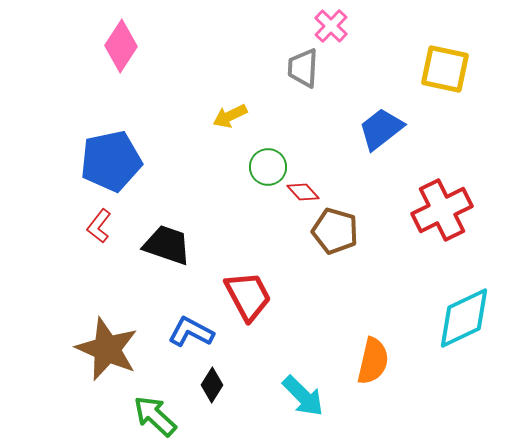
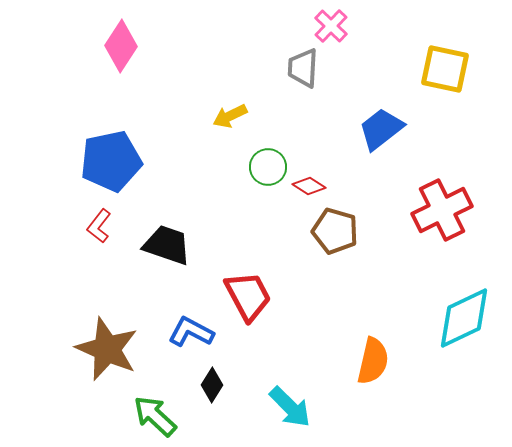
red diamond: moved 6 px right, 6 px up; rotated 16 degrees counterclockwise
cyan arrow: moved 13 px left, 11 px down
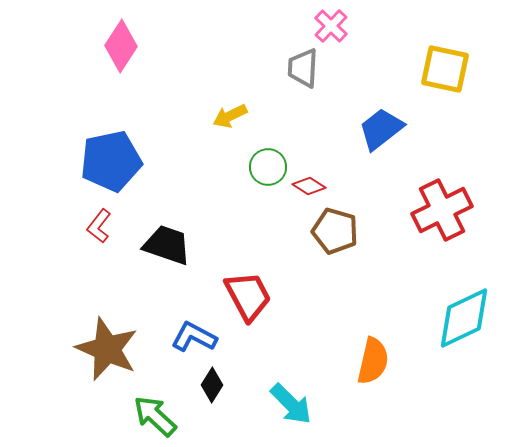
blue L-shape: moved 3 px right, 5 px down
cyan arrow: moved 1 px right, 3 px up
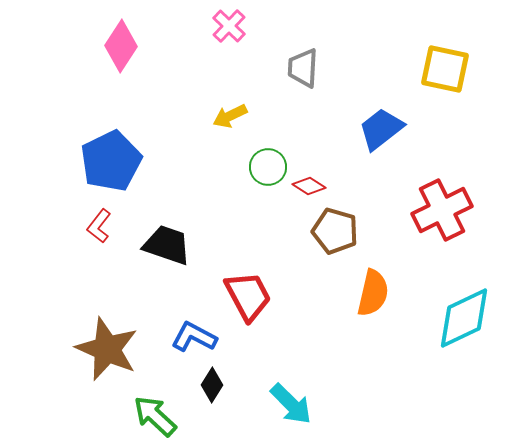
pink cross: moved 102 px left
blue pentagon: rotated 14 degrees counterclockwise
orange semicircle: moved 68 px up
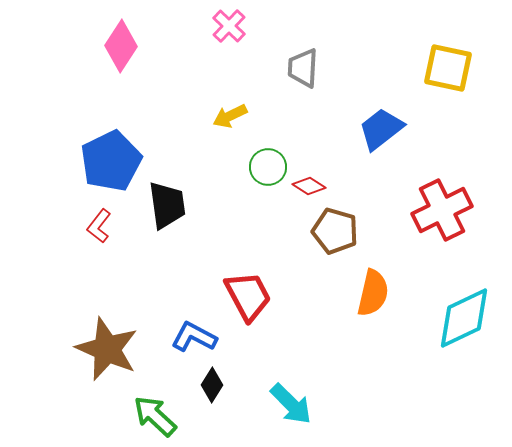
yellow square: moved 3 px right, 1 px up
black trapezoid: moved 40 px up; rotated 63 degrees clockwise
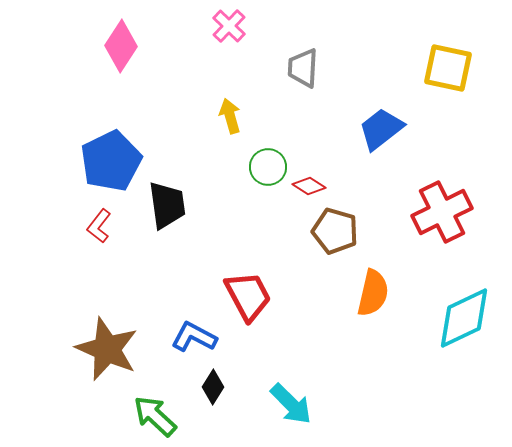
yellow arrow: rotated 100 degrees clockwise
red cross: moved 2 px down
black diamond: moved 1 px right, 2 px down
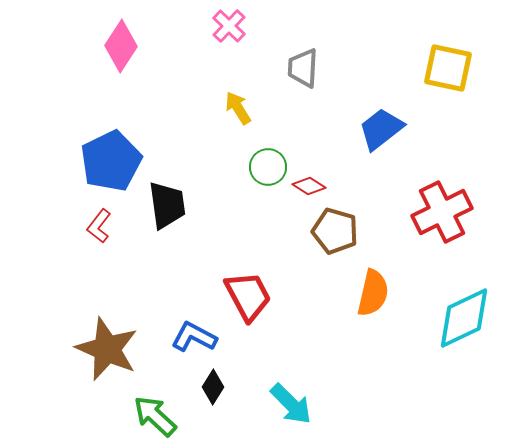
yellow arrow: moved 8 px right, 8 px up; rotated 16 degrees counterclockwise
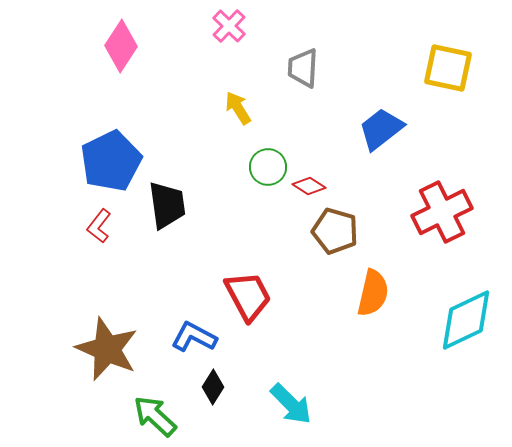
cyan diamond: moved 2 px right, 2 px down
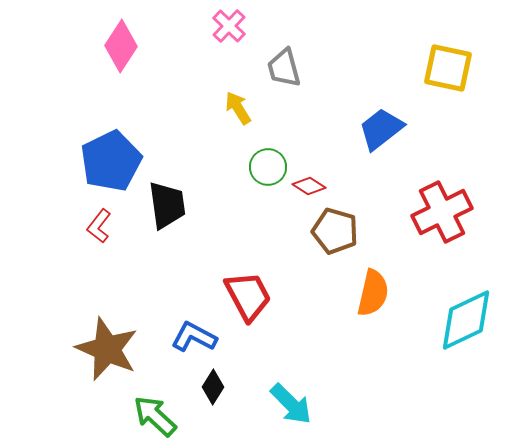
gray trapezoid: moved 19 px left; rotated 18 degrees counterclockwise
